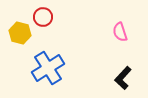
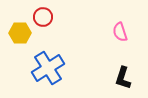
yellow hexagon: rotated 15 degrees counterclockwise
black L-shape: rotated 25 degrees counterclockwise
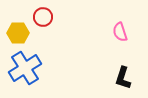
yellow hexagon: moved 2 px left
blue cross: moved 23 px left
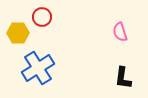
red circle: moved 1 px left
blue cross: moved 13 px right
black L-shape: rotated 10 degrees counterclockwise
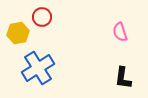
yellow hexagon: rotated 10 degrees counterclockwise
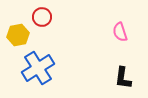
yellow hexagon: moved 2 px down
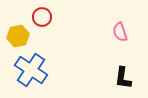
yellow hexagon: moved 1 px down
blue cross: moved 7 px left, 2 px down; rotated 24 degrees counterclockwise
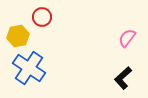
pink semicircle: moved 7 px right, 6 px down; rotated 54 degrees clockwise
blue cross: moved 2 px left, 2 px up
black L-shape: rotated 40 degrees clockwise
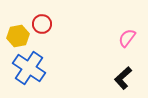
red circle: moved 7 px down
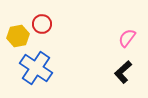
blue cross: moved 7 px right
black L-shape: moved 6 px up
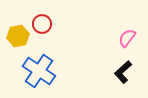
blue cross: moved 3 px right, 3 px down
